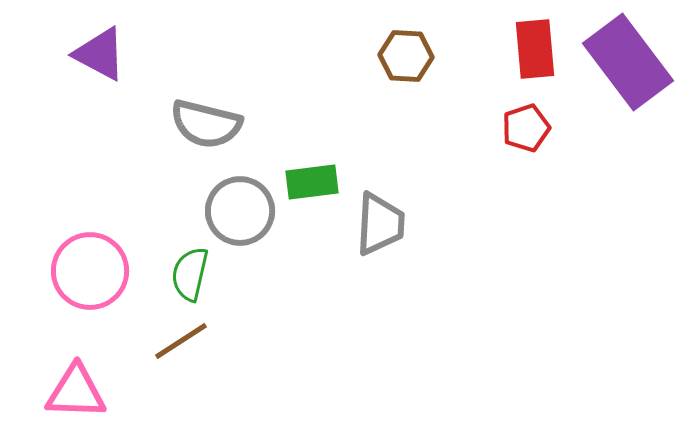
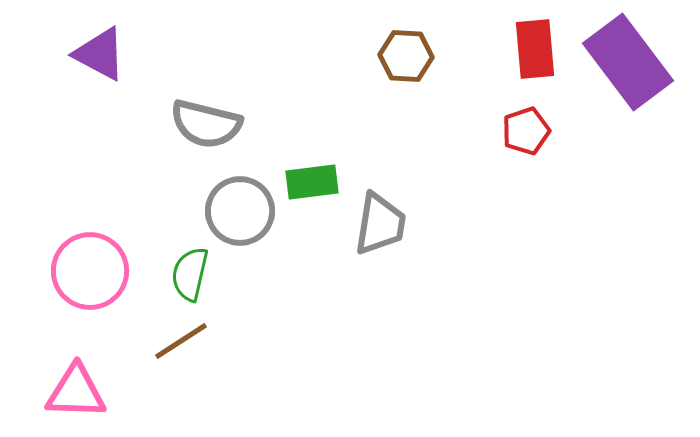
red pentagon: moved 3 px down
gray trapezoid: rotated 6 degrees clockwise
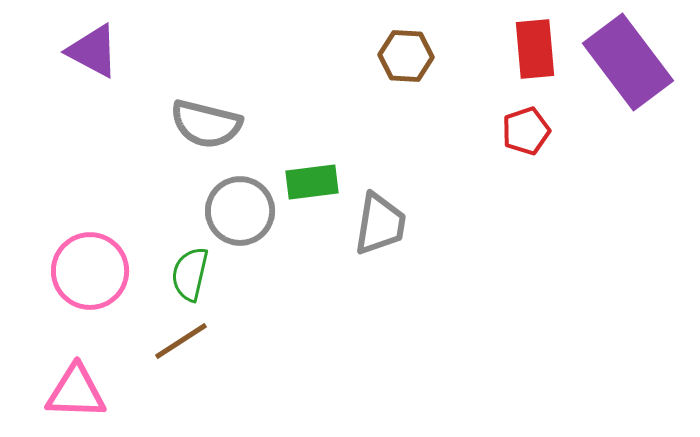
purple triangle: moved 7 px left, 3 px up
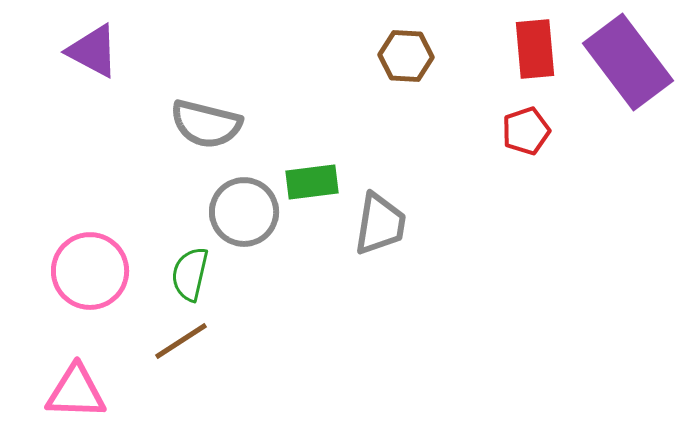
gray circle: moved 4 px right, 1 px down
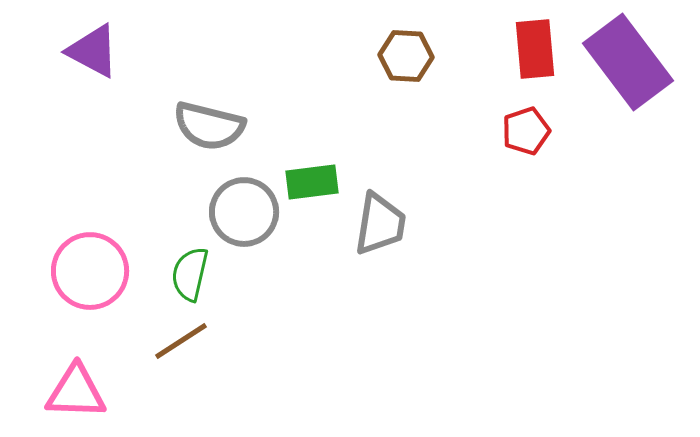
gray semicircle: moved 3 px right, 2 px down
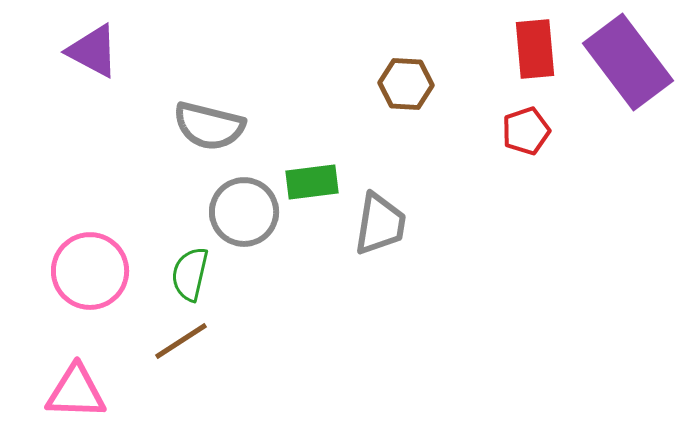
brown hexagon: moved 28 px down
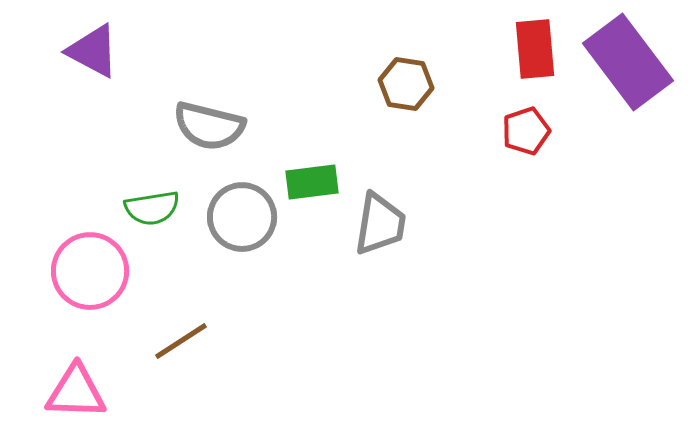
brown hexagon: rotated 6 degrees clockwise
gray circle: moved 2 px left, 5 px down
green semicircle: moved 38 px left, 66 px up; rotated 112 degrees counterclockwise
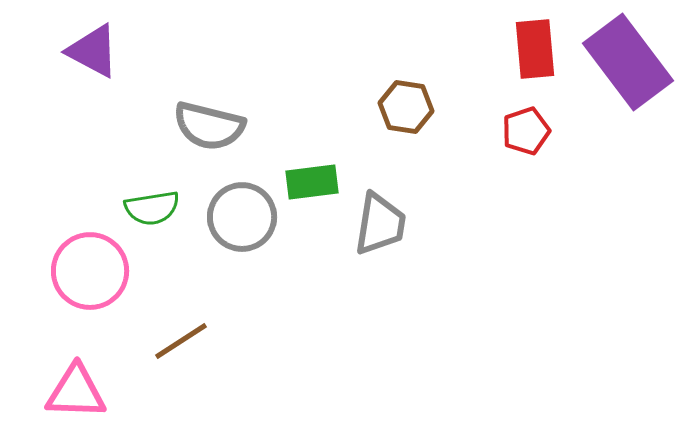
brown hexagon: moved 23 px down
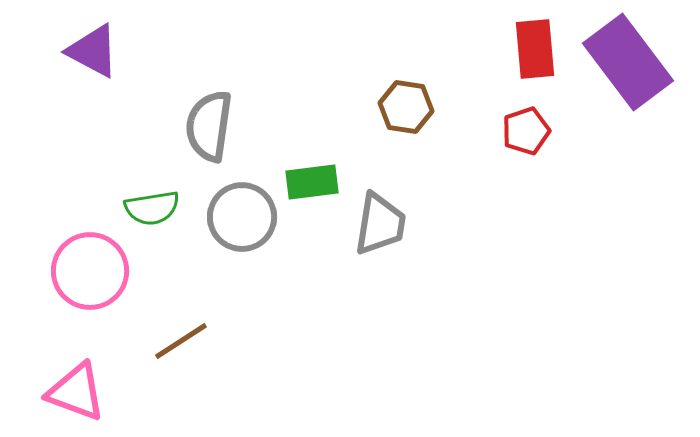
gray semicircle: rotated 84 degrees clockwise
pink triangle: rotated 18 degrees clockwise
